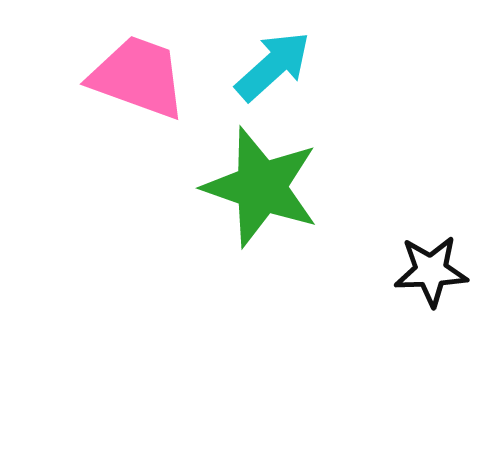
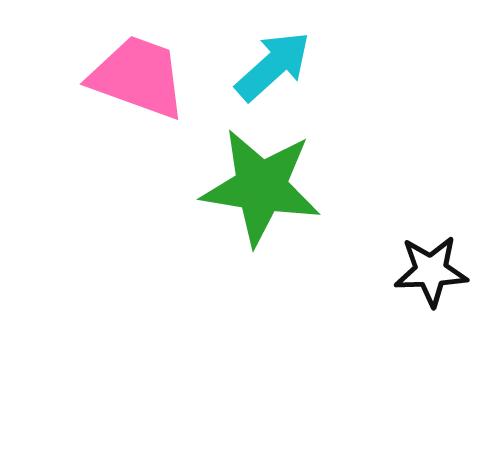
green star: rotated 10 degrees counterclockwise
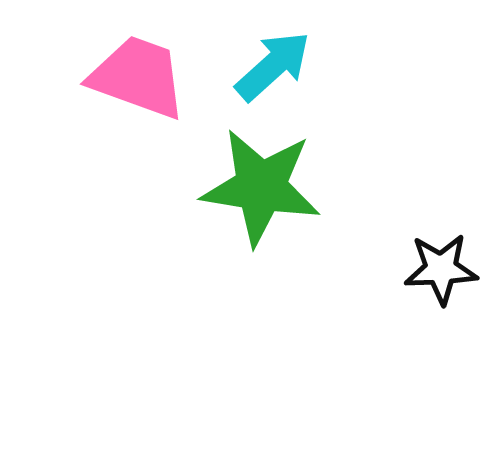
black star: moved 10 px right, 2 px up
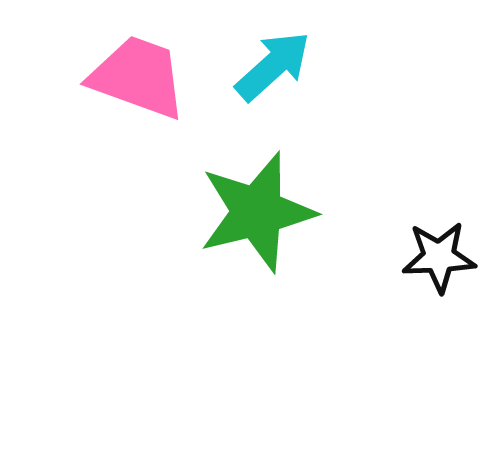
green star: moved 4 px left, 25 px down; rotated 23 degrees counterclockwise
black star: moved 2 px left, 12 px up
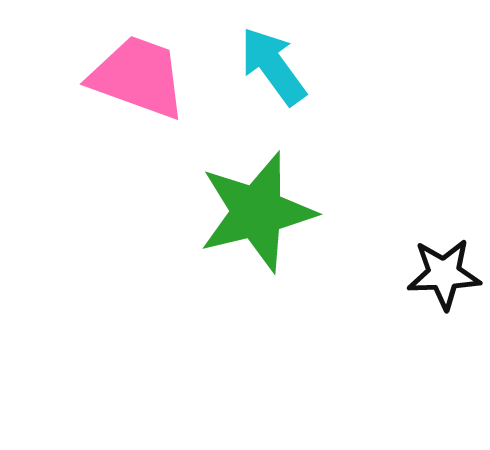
cyan arrow: rotated 84 degrees counterclockwise
black star: moved 5 px right, 17 px down
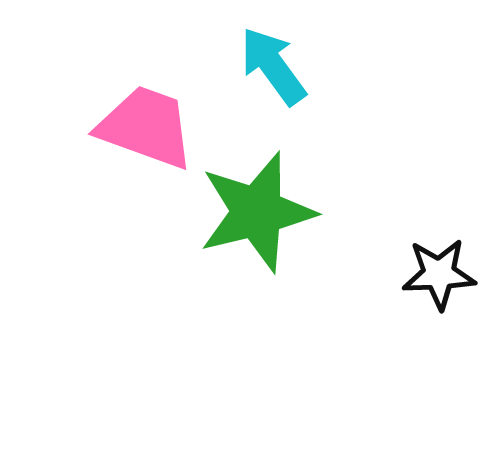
pink trapezoid: moved 8 px right, 50 px down
black star: moved 5 px left
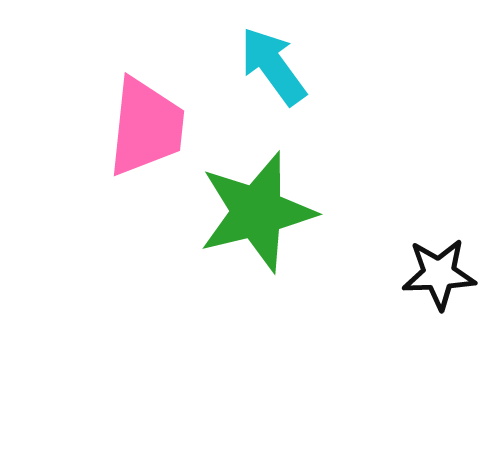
pink trapezoid: rotated 76 degrees clockwise
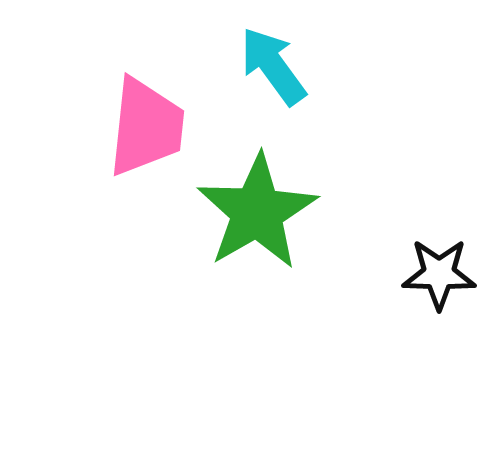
green star: rotated 16 degrees counterclockwise
black star: rotated 4 degrees clockwise
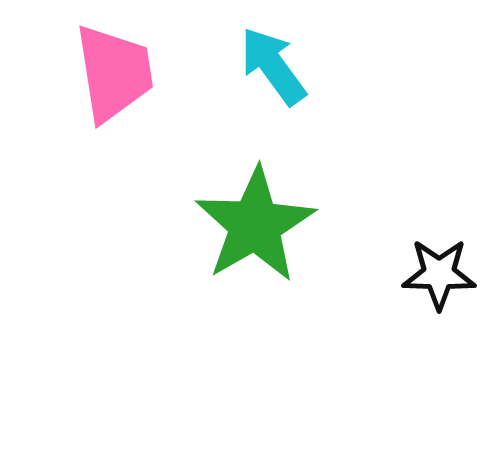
pink trapezoid: moved 32 px left, 54 px up; rotated 15 degrees counterclockwise
green star: moved 2 px left, 13 px down
